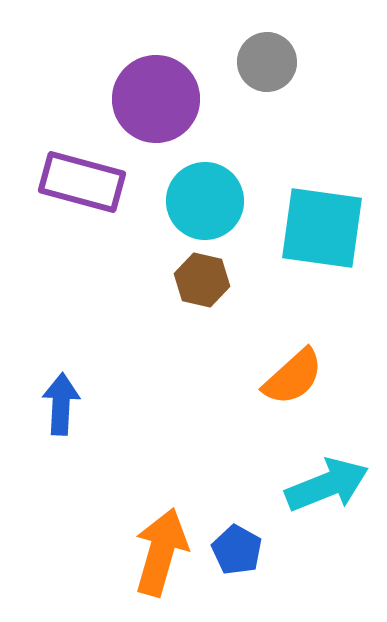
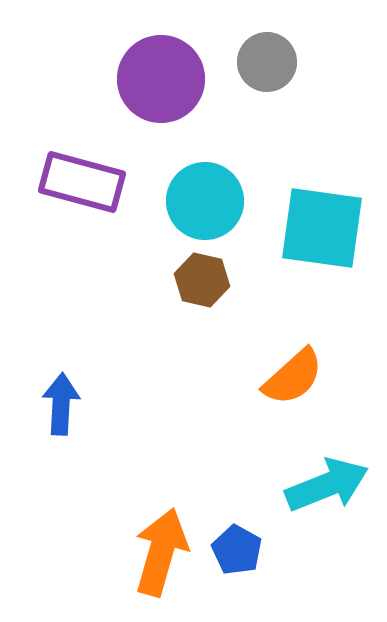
purple circle: moved 5 px right, 20 px up
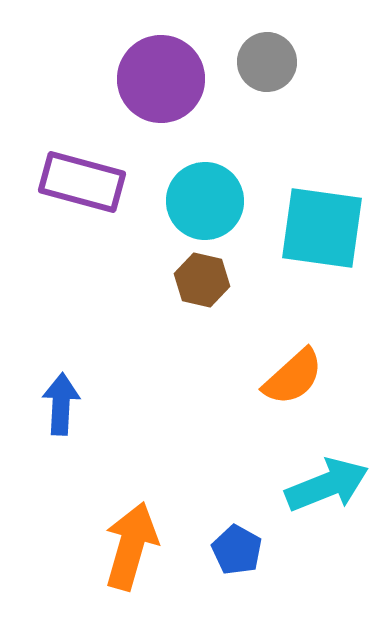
orange arrow: moved 30 px left, 6 px up
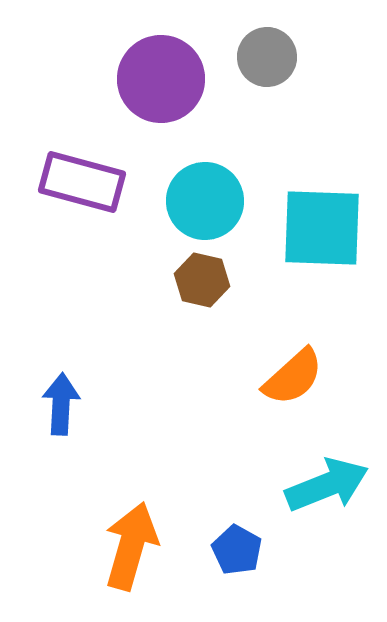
gray circle: moved 5 px up
cyan square: rotated 6 degrees counterclockwise
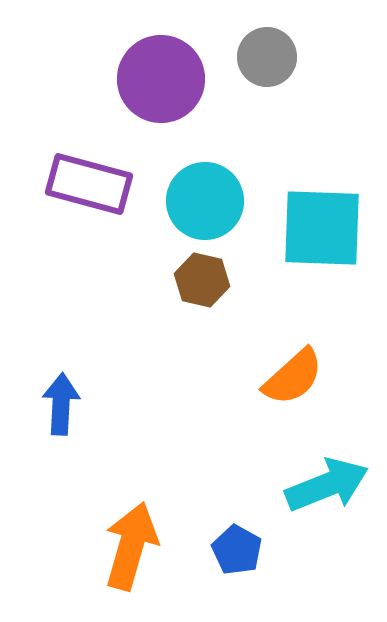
purple rectangle: moved 7 px right, 2 px down
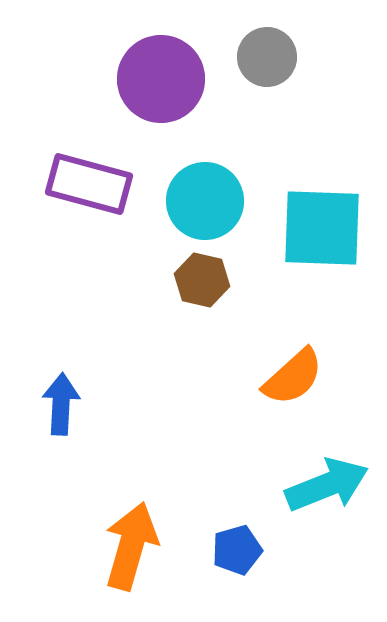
blue pentagon: rotated 27 degrees clockwise
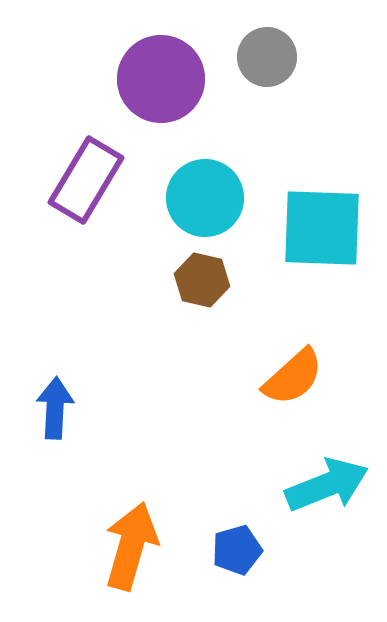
purple rectangle: moved 3 px left, 4 px up; rotated 74 degrees counterclockwise
cyan circle: moved 3 px up
blue arrow: moved 6 px left, 4 px down
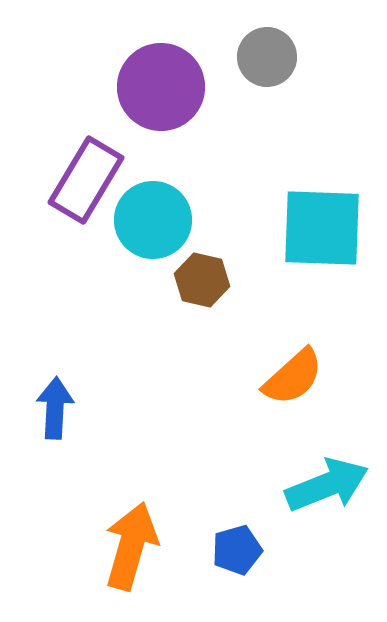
purple circle: moved 8 px down
cyan circle: moved 52 px left, 22 px down
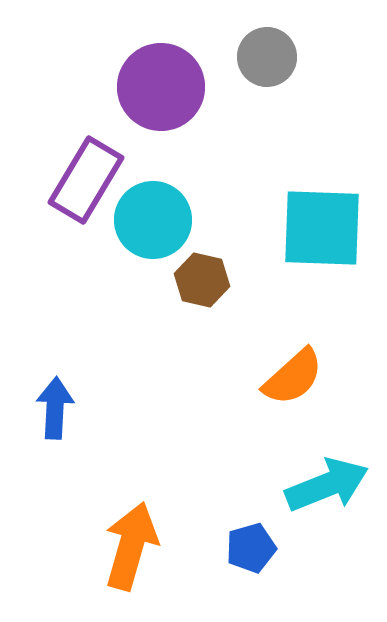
blue pentagon: moved 14 px right, 2 px up
